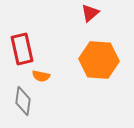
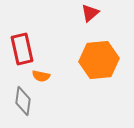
orange hexagon: rotated 9 degrees counterclockwise
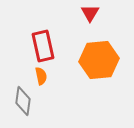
red triangle: rotated 18 degrees counterclockwise
red rectangle: moved 21 px right, 3 px up
orange semicircle: rotated 114 degrees counterclockwise
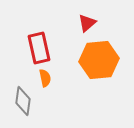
red triangle: moved 3 px left, 10 px down; rotated 18 degrees clockwise
red rectangle: moved 4 px left, 2 px down
orange semicircle: moved 4 px right, 2 px down
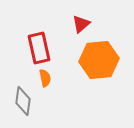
red triangle: moved 6 px left, 1 px down
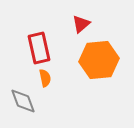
gray diamond: rotated 28 degrees counterclockwise
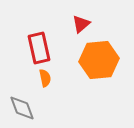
gray diamond: moved 1 px left, 7 px down
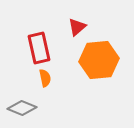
red triangle: moved 4 px left, 3 px down
gray diamond: rotated 48 degrees counterclockwise
